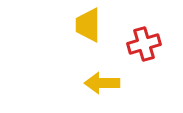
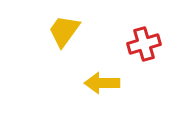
yellow trapezoid: moved 24 px left, 6 px down; rotated 36 degrees clockwise
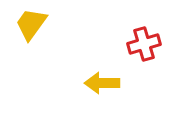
yellow trapezoid: moved 33 px left, 7 px up
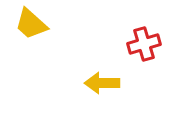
yellow trapezoid: rotated 84 degrees counterclockwise
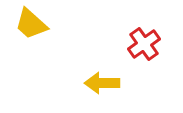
red cross: rotated 20 degrees counterclockwise
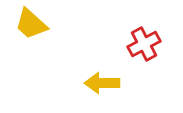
red cross: rotated 8 degrees clockwise
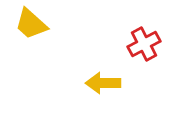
yellow arrow: moved 1 px right
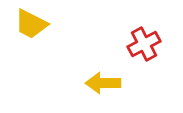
yellow trapezoid: rotated 15 degrees counterclockwise
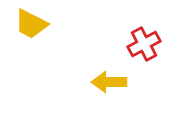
yellow arrow: moved 6 px right, 1 px up
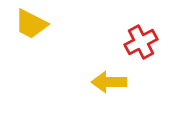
red cross: moved 3 px left, 2 px up
